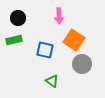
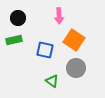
gray circle: moved 6 px left, 4 px down
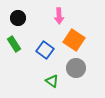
green rectangle: moved 4 px down; rotated 70 degrees clockwise
blue square: rotated 24 degrees clockwise
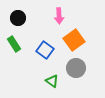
orange square: rotated 20 degrees clockwise
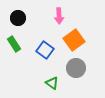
green triangle: moved 2 px down
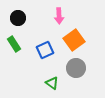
blue square: rotated 30 degrees clockwise
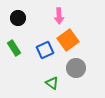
orange square: moved 6 px left
green rectangle: moved 4 px down
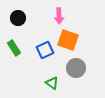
orange square: rotated 35 degrees counterclockwise
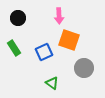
orange square: moved 1 px right
blue square: moved 1 px left, 2 px down
gray circle: moved 8 px right
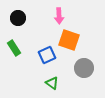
blue square: moved 3 px right, 3 px down
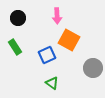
pink arrow: moved 2 px left
orange square: rotated 10 degrees clockwise
green rectangle: moved 1 px right, 1 px up
gray circle: moved 9 px right
